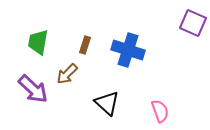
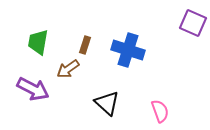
brown arrow: moved 1 px right, 5 px up; rotated 10 degrees clockwise
purple arrow: rotated 16 degrees counterclockwise
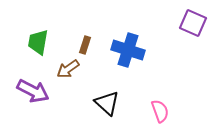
purple arrow: moved 2 px down
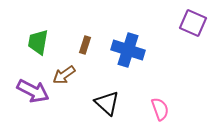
brown arrow: moved 4 px left, 6 px down
pink semicircle: moved 2 px up
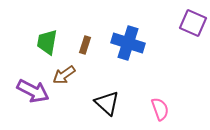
green trapezoid: moved 9 px right
blue cross: moved 7 px up
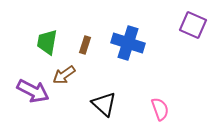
purple square: moved 2 px down
black triangle: moved 3 px left, 1 px down
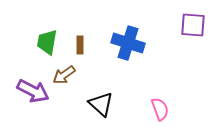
purple square: rotated 20 degrees counterclockwise
brown rectangle: moved 5 px left; rotated 18 degrees counterclockwise
black triangle: moved 3 px left
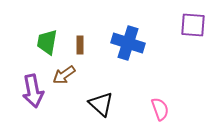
purple arrow: rotated 52 degrees clockwise
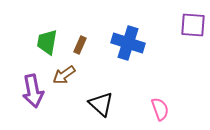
brown rectangle: rotated 24 degrees clockwise
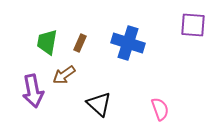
brown rectangle: moved 2 px up
black triangle: moved 2 px left
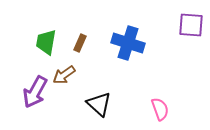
purple square: moved 2 px left
green trapezoid: moved 1 px left
purple arrow: moved 2 px right, 1 px down; rotated 40 degrees clockwise
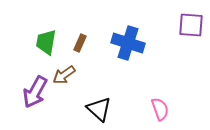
black triangle: moved 5 px down
